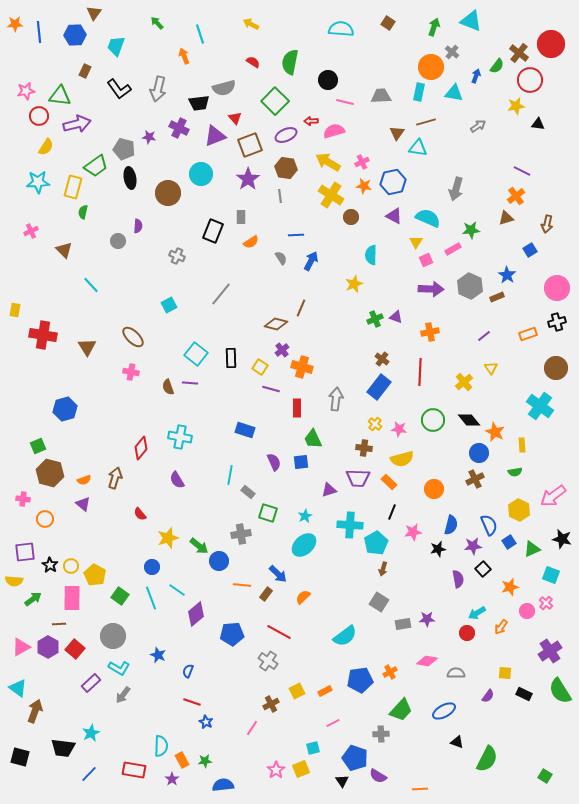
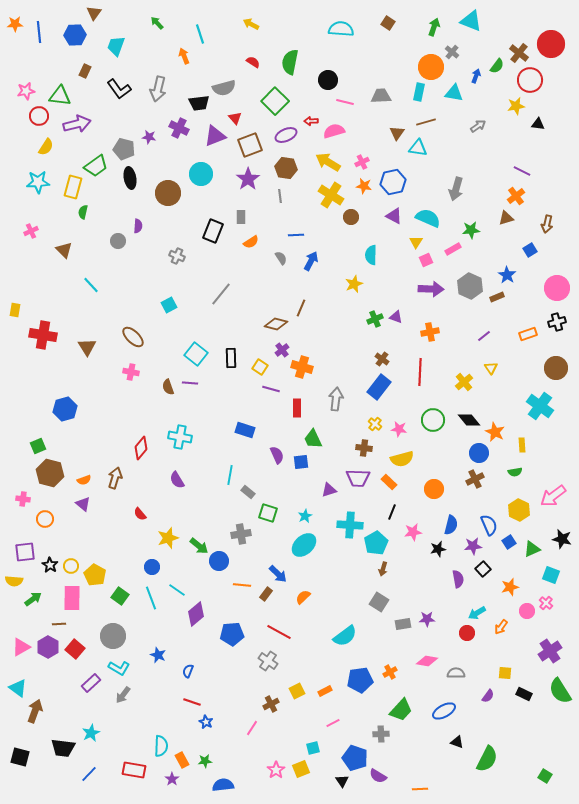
purple semicircle at (274, 462): moved 3 px right, 7 px up
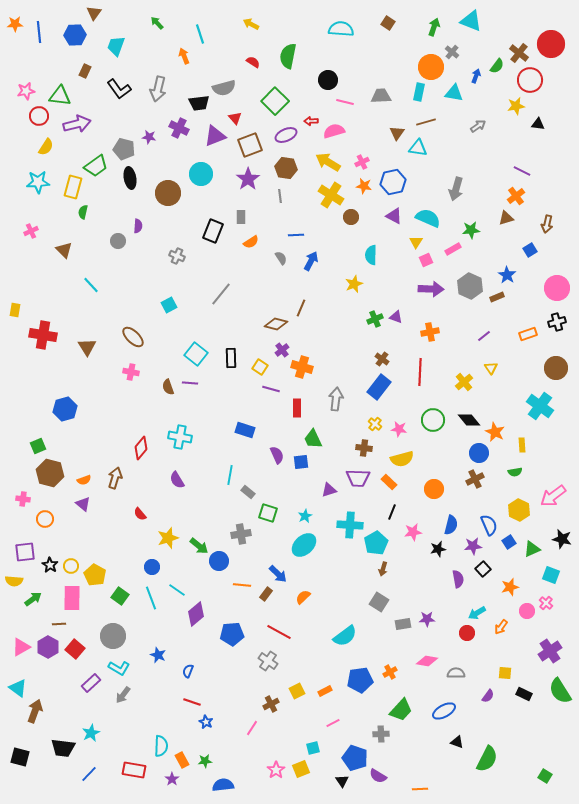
green semicircle at (290, 62): moved 2 px left, 6 px up
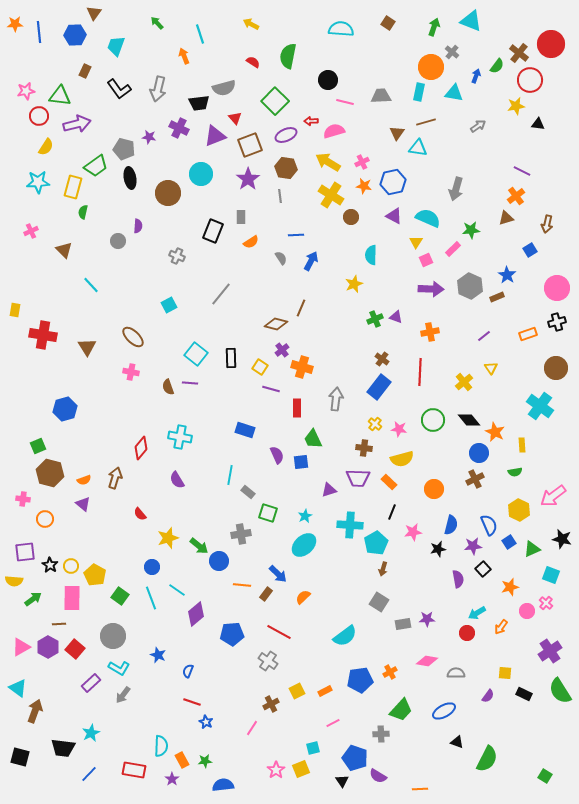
pink rectangle at (453, 249): rotated 14 degrees counterclockwise
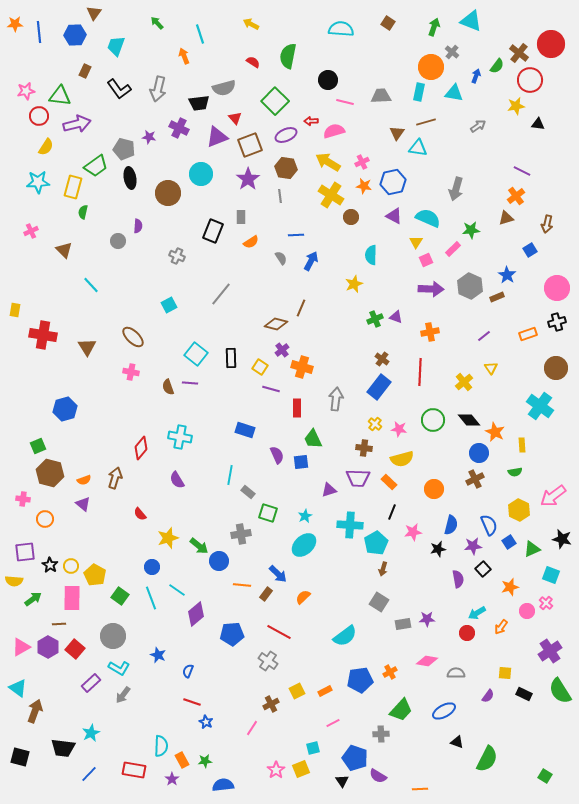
purple triangle at (215, 136): moved 2 px right, 1 px down
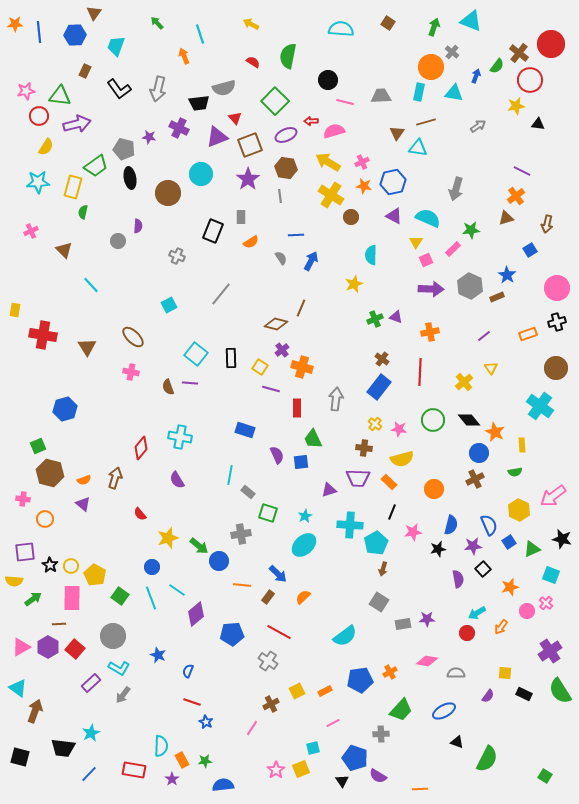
brown rectangle at (266, 594): moved 2 px right, 3 px down
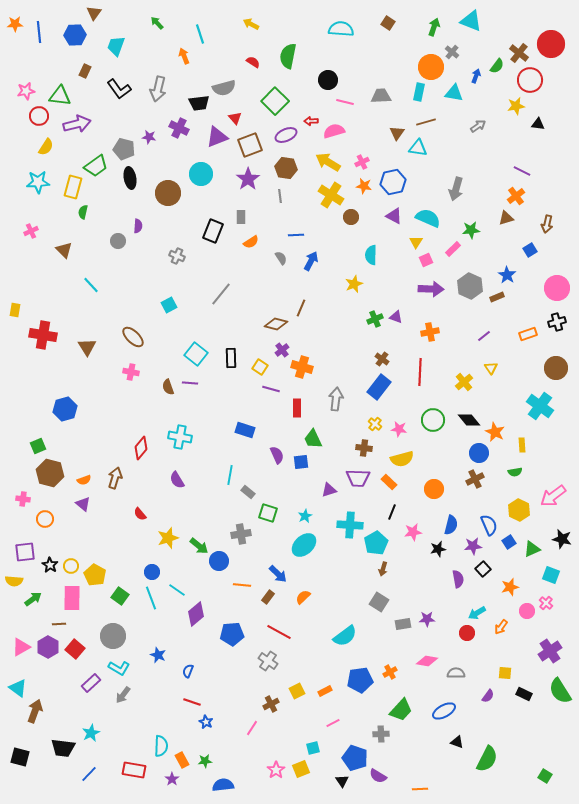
blue circle at (152, 567): moved 5 px down
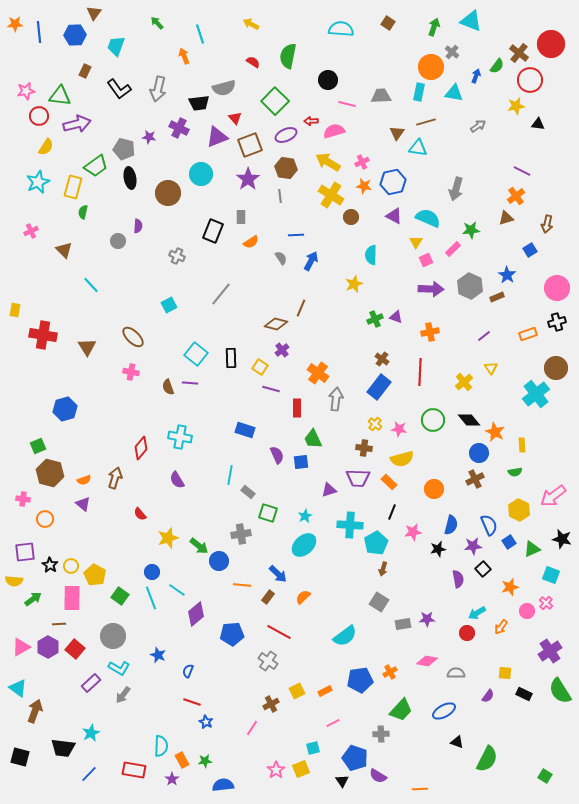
pink line at (345, 102): moved 2 px right, 2 px down
cyan star at (38, 182): rotated 20 degrees counterclockwise
orange cross at (302, 367): moved 16 px right, 6 px down; rotated 20 degrees clockwise
cyan cross at (540, 406): moved 4 px left, 12 px up; rotated 16 degrees clockwise
